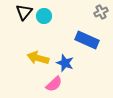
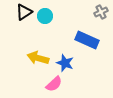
black triangle: rotated 18 degrees clockwise
cyan circle: moved 1 px right
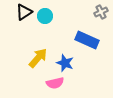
yellow arrow: rotated 115 degrees clockwise
pink semicircle: moved 1 px right, 1 px up; rotated 30 degrees clockwise
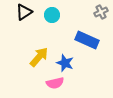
cyan circle: moved 7 px right, 1 px up
yellow arrow: moved 1 px right, 1 px up
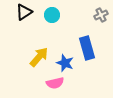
gray cross: moved 3 px down
blue rectangle: moved 8 px down; rotated 50 degrees clockwise
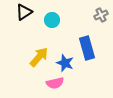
cyan circle: moved 5 px down
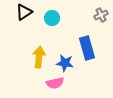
cyan circle: moved 2 px up
yellow arrow: rotated 35 degrees counterclockwise
blue star: rotated 12 degrees counterclockwise
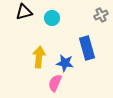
black triangle: rotated 18 degrees clockwise
pink semicircle: rotated 126 degrees clockwise
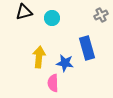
pink semicircle: moved 2 px left; rotated 24 degrees counterclockwise
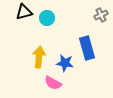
cyan circle: moved 5 px left
pink semicircle: rotated 60 degrees counterclockwise
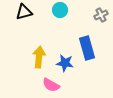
cyan circle: moved 13 px right, 8 px up
pink semicircle: moved 2 px left, 2 px down
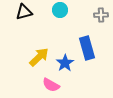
gray cross: rotated 24 degrees clockwise
yellow arrow: rotated 40 degrees clockwise
blue star: rotated 30 degrees clockwise
